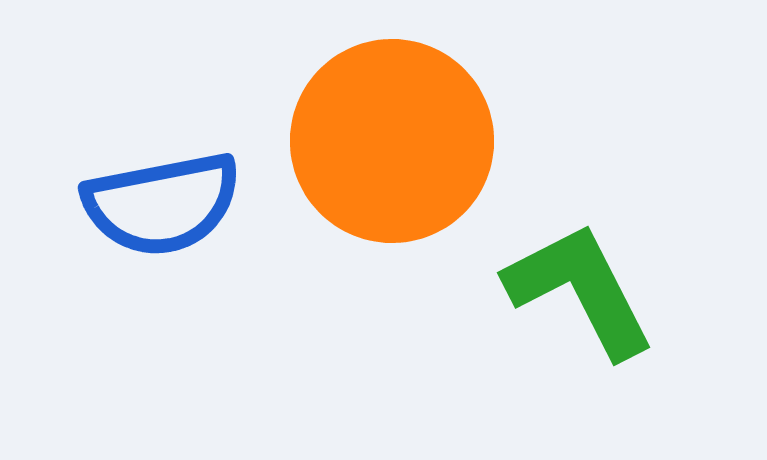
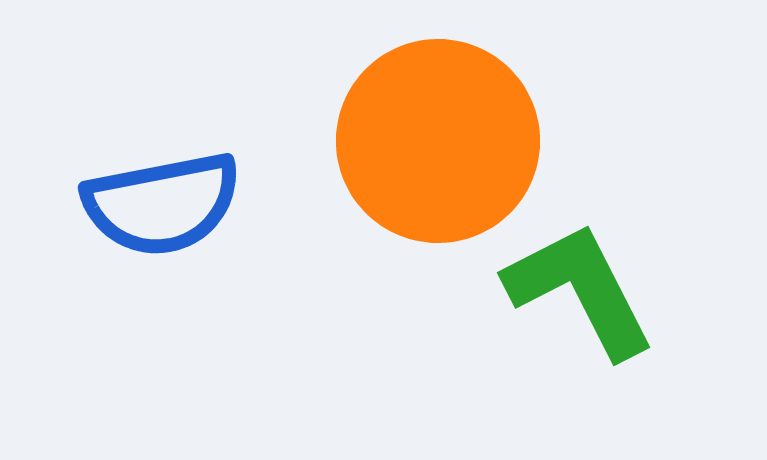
orange circle: moved 46 px right
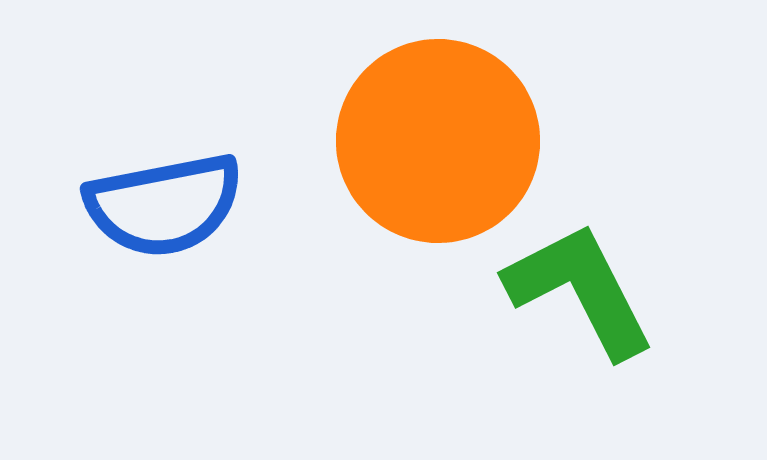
blue semicircle: moved 2 px right, 1 px down
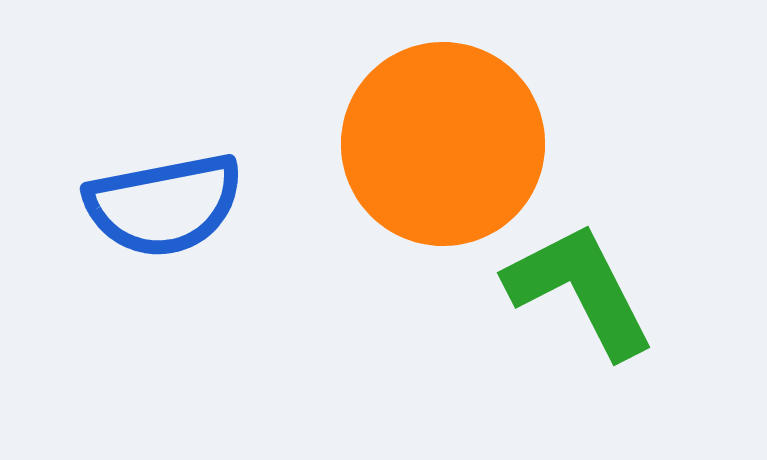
orange circle: moved 5 px right, 3 px down
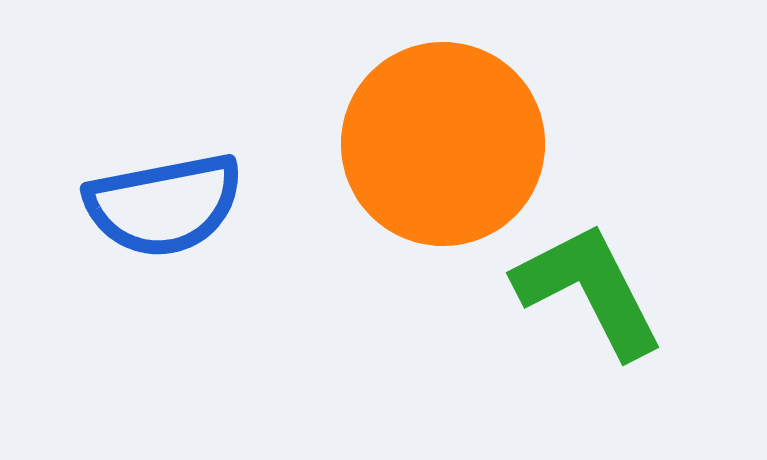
green L-shape: moved 9 px right
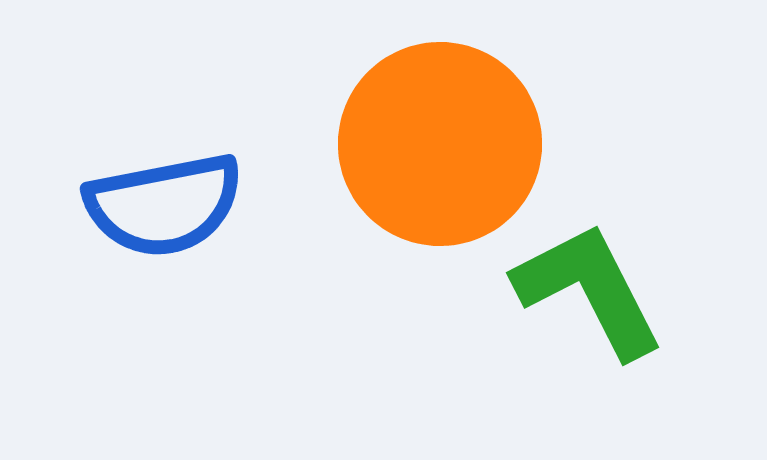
orange circle: moved 3 px left
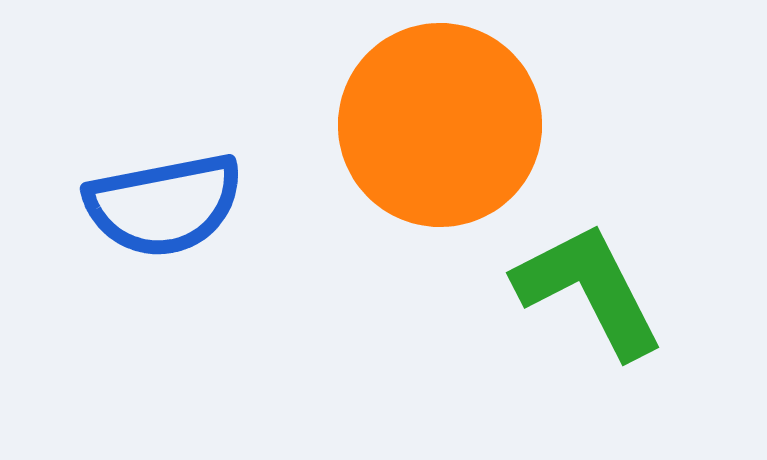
orange circle: moved 19 px up
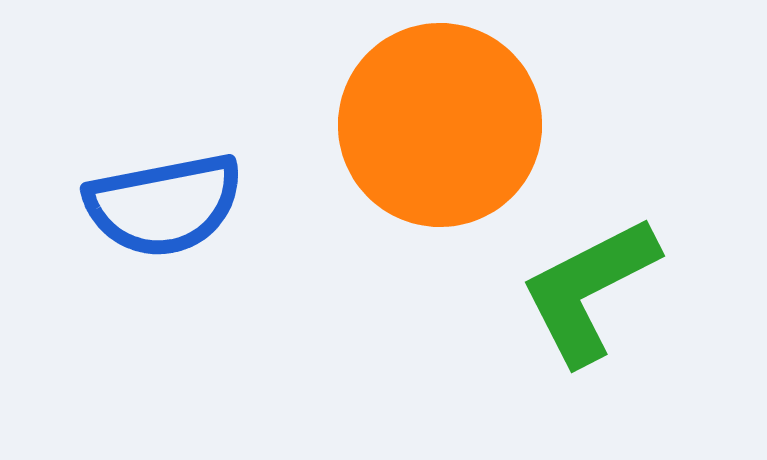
green L-shape: rotated 90 degrees counterclockwise
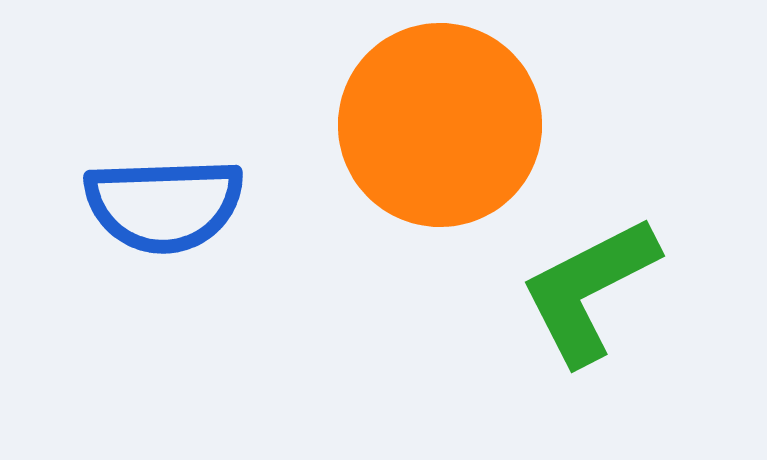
blue semicircle: rotated 9 degrees clockwise
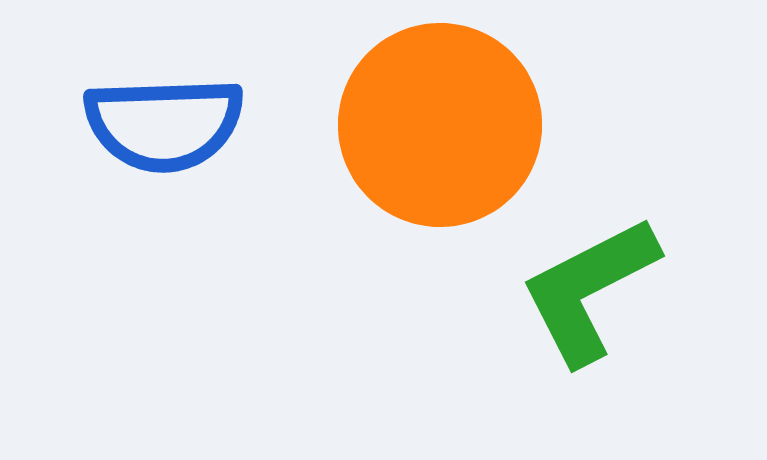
blue semicircle: moved 81 px up
